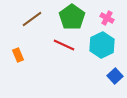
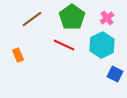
pink cross: rotated 24 degrees clockwise
blue square: moved 2 px up; rotated 21 degrees counterclockwise
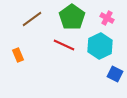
pink cross: rotated 24 degrees counterclockwise
cyan hexagon: moved 2 px left, 1 px down
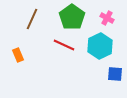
brown line: rotated 30 degrees counterclockwise
blue square: rotated 21 degrees counterclockwise
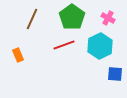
pink cross: moved 1 px right
red line: rotated 45 degrees counterclockwise
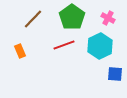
brown line: moved 1 px right; rotated 20 degrees clockwise
orange rectangle: moved 2 px right, 4 px up
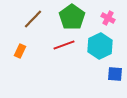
orange rectangle: rotated 48 degrees clockwise
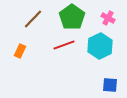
blue square: moved 5 px left, 11 px down
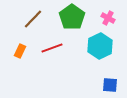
red line: moved 12 px left, 3 px down
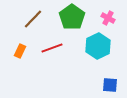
cyan hexagon: moved 2 px left
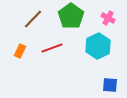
green pentagon: moved 1 px left, 1 px up
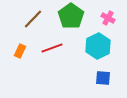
blue square: moved 7 px left, 7 px up
